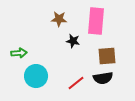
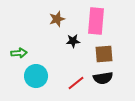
brown star: moved 2 px left; rotated 21 degrees counterclockwise
black star: rotated 16 degrees counterclockwise
brown square: moved 3 px left, 2 px up
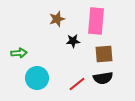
cyan circle: moved 1 px right, 2 px down
red line: moved 1 px right, 1 px down
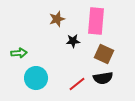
brown square: rotated 30 degrees clockwise
cyan circle: moved 1 px left
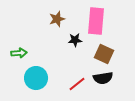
black star: moved 2 px right, 1 px up
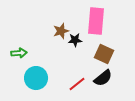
brown star: moved 4 px right, 12 px down
black semicircle: rotated 30 degrees counterclockwise
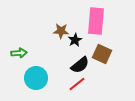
brown star: rotated 21 degrees clockwise
black star: rotated 24 degrees counterclockwise
brown square: moved 2 px left
black semicircle: moved 23 px left, 13 px up
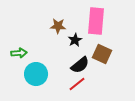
brown star: moved 3 px left, 5 px up
cyan circle: moved 4 px up
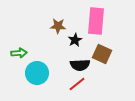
black semicircle: rotated 36 degrees clockwise
cyan circle: moved 1 px right, 1 px up
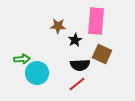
green arrow: moved 3 px right, 6 px down
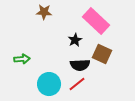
pink rectangle: rotated 52 degrees counterclockwise
brown star: moved 14 px left, 14 px up
cyan circle: moved 12 px right, 11 px down
